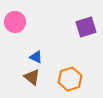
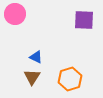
pink circle: moved 8 px up
purple square: moved 2 px left, 7 px up; rotated 20 degrees clockwise
brown triangle: rotated 24 degrees clockwise
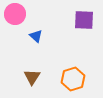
blue triangle: moved 21 px up; rotated 16 degrees clockwise
orange hexagon: moved 3 px right
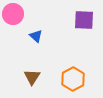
pink circle: moved 2 px left
orange hexagon: rotated 10 degrees counterclockwise
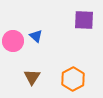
pink circle: moved 27 px down
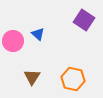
purple square: rotated 30 degrees clockwise
blue triangle: moved 2 px right, 2 px up
orange hexagon: rotated 20 degrees counterclockwise
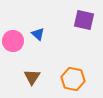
purple square: rotated 20 degrees counterclockwise
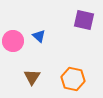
blue triangle: moved 1 px right, 2 px down
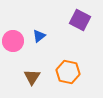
purple square: moved 4 px left; rotated 15 degrees clockwise
blue triangle: rotated 40 degrees clockwise
orange hexagon: moved 5 px left, 7 px up
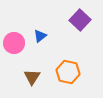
purple square: rotated 15 degrees clockwise
blue triangle: moved 1 px right
pink circle: moved 1 px right, 2 px down
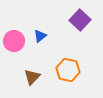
pink circle: moved 2 px up
orange hexagon: moved 2 px up
brown triangle: rotated 12 degrees clockwise
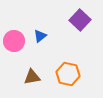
orange hexagon: moved 4 px down
brown triangle: rotated 36 degrees clockwise
